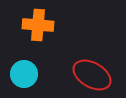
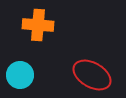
cyan circle: moved 4 px left, 1 px down
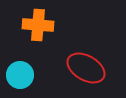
red ellipse: moved 6 px left, 7 px up
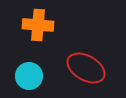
cyan circle: moved 9 px right, 1 px down
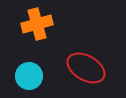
orange cross: moved 1 px left, 1 px up; rotated 20 degrees counterclockwise
